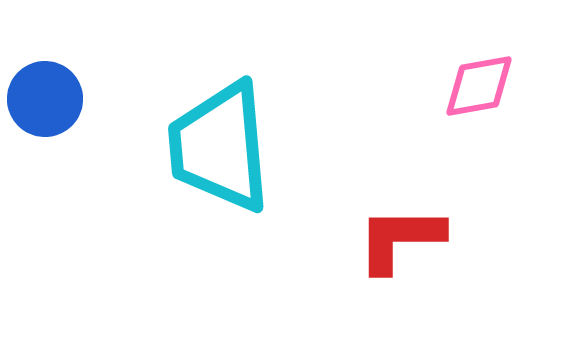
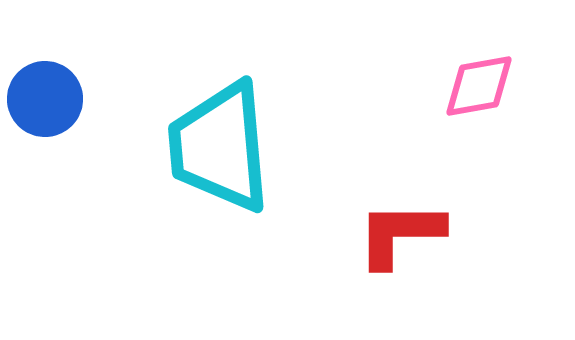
red L-shape: moved 5 px up
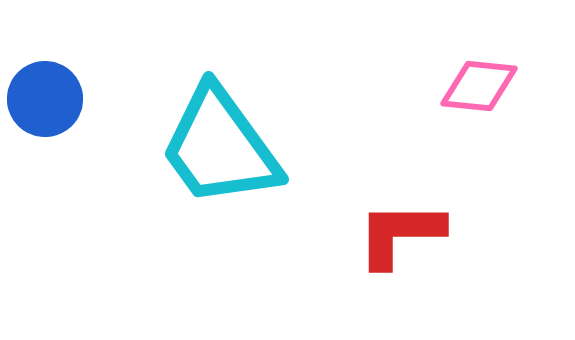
pink diamond: rotated 16 degrees clockwise
cyan trapezoid: rotated 31 degrees counterclockwise
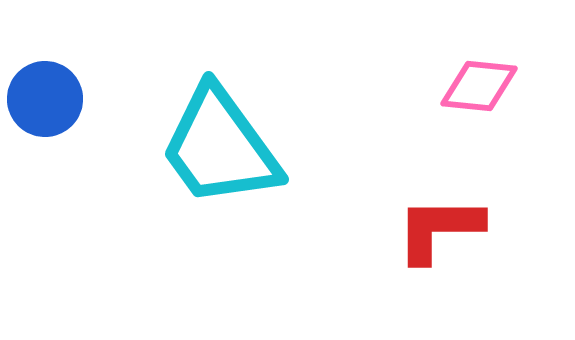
red L-shape: moved 39 px right, 5 px up
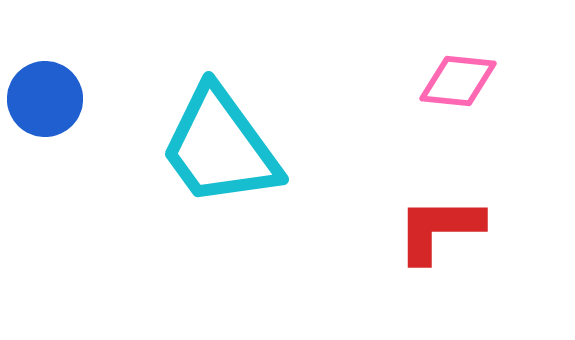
pink diamond: moved 21 px left, 5 px up
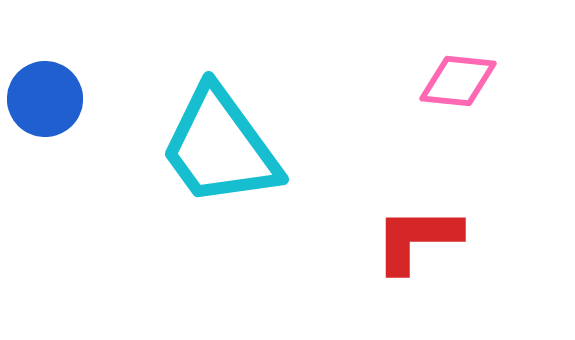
red L-shape: moved 22 px left, 10 px down
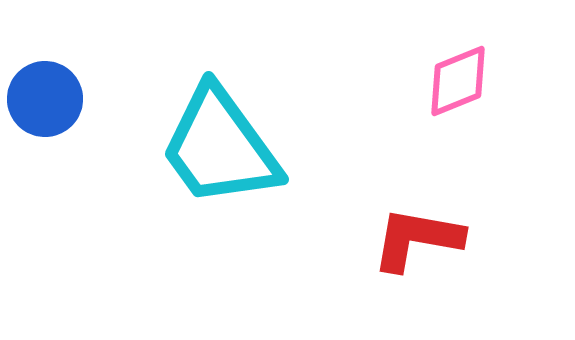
pink diamond: rotated 28 degrees counterclockwise
red L-shape: rotated 10 degrees clockwise
